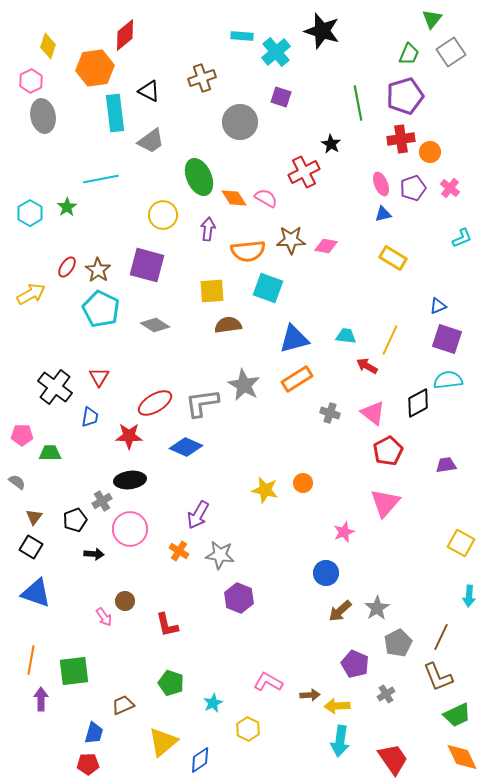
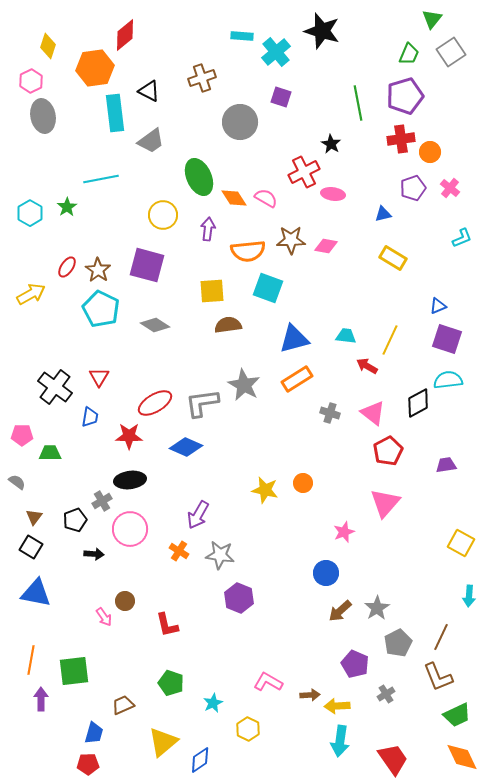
pink ellipse at (381, 184): moved 48 px left, 10 px down; rotated 60 degrees counterclockwise
blue triangle at (36, 593): rotated 8 degrees counterclockwise
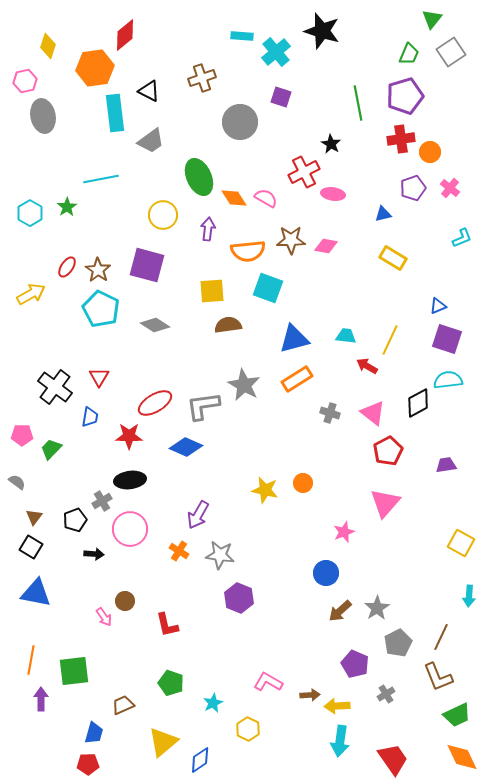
pink hexagon at (31, 81): moved 6 px left; rotated 15 degrees clockwise
gray L-shape at (202, 403): moved 1 px right, 3 px down
green trapezoid at (50, 453): moved 1 px right, 4 px up; rotated 45 degrees counterclockwise
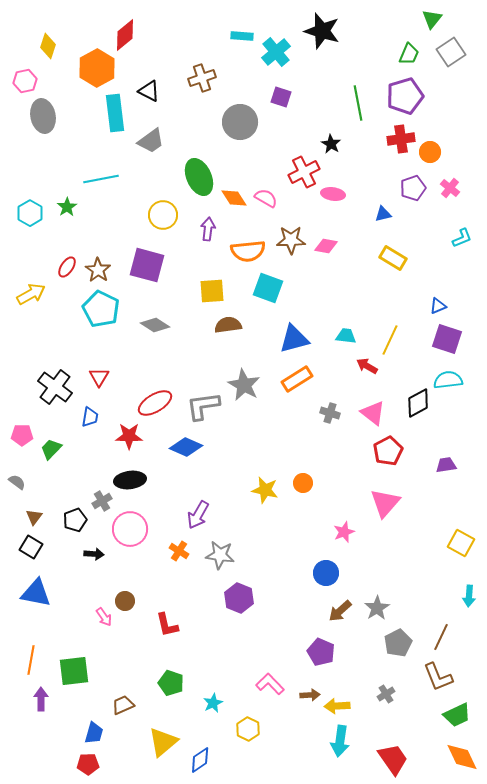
orange hexagon at (95, 68): moved 2 px right; rotated 21 degrees counterclockwise
purple pentagon at (355, 664): moved 34 px left, 12 px up
pink L-shape at (268, 682): moved 2 px right, 2 px down; rotated 16 degrees clockwise
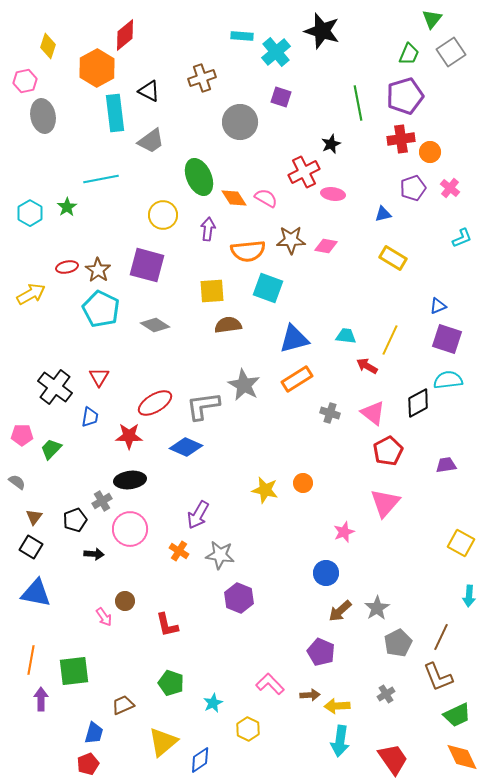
black star at (331, 144): rotated 18 degrees clockwise
red ellipse at (67, 267): rotated 45 degrees clockwise
red pentagon at (88, 764): rotated 20 degrees counterclockwise
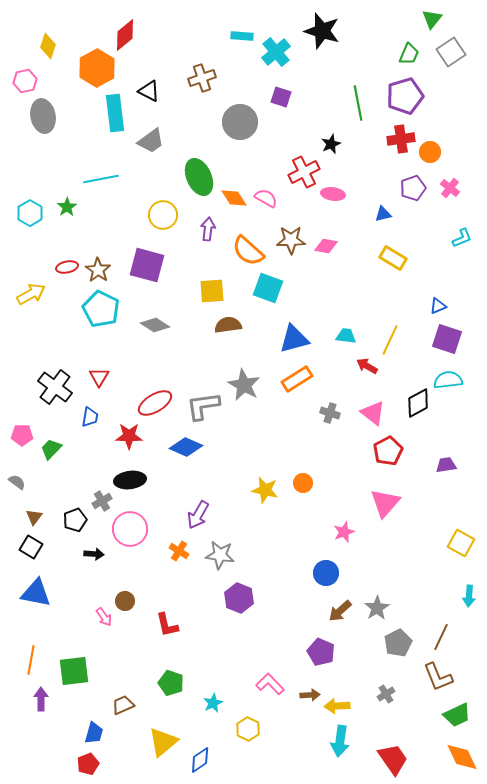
orange semicircle at (248, 251): rotated 48 degrees clockwise
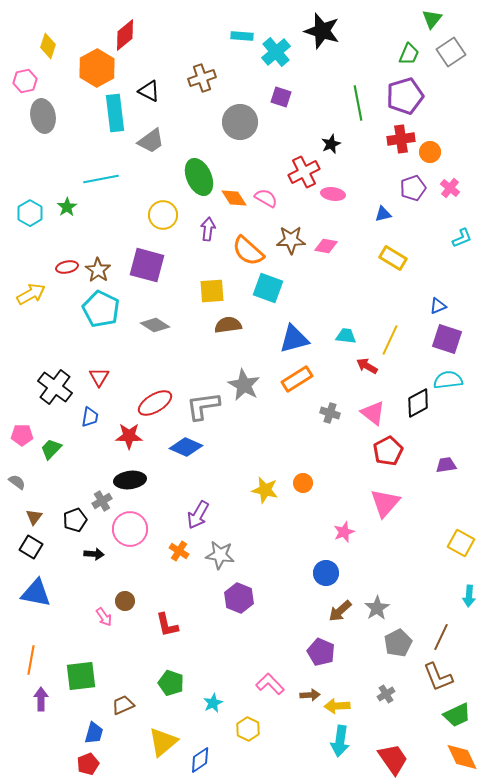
green square at (74, 671): moved 7 px right, 5 px down
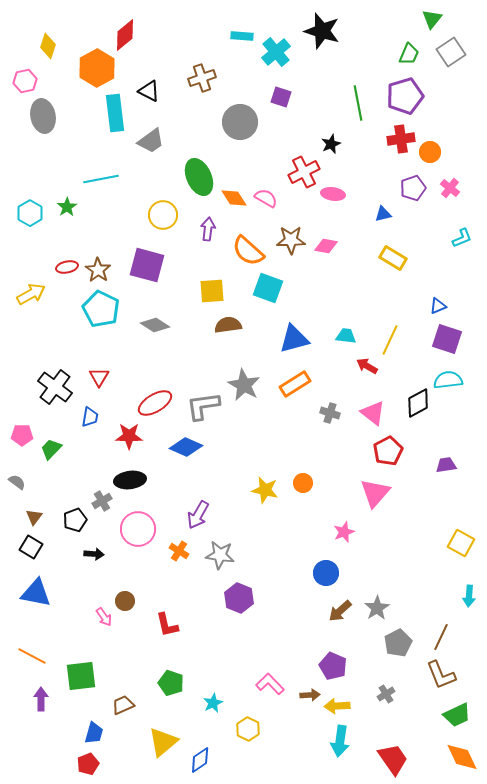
orange rectangle at (297, 379): moved 2 px left, 5 px down
pink triangle at (385, 503): moved 10 px left, 10 px up
pink circle at (130, 529): moved 8 px right
purple pentagon at (321, 652): moved 12 px right, 14 px down
orange line at (31, 660): moved 1 px right, 4 px up; rotated 72 degrees counterclockwise
brown L-shape at (438, 677): moved 3 px right, 2 px up
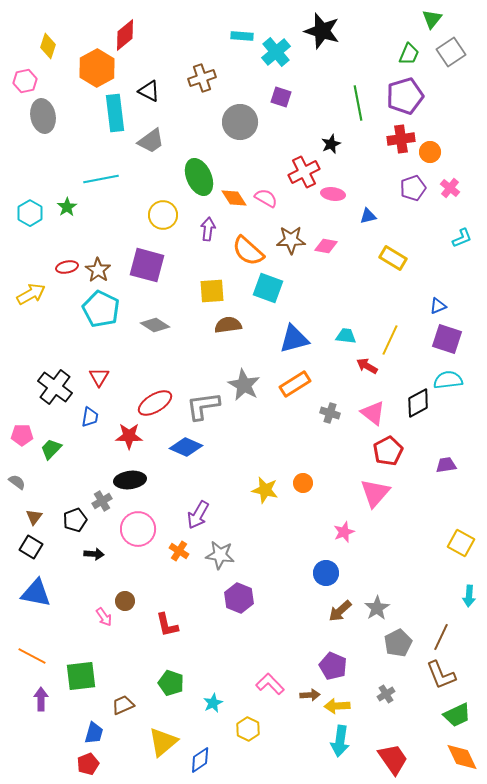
blue triangle at (383, 214): moved 15 px left, 2 px down
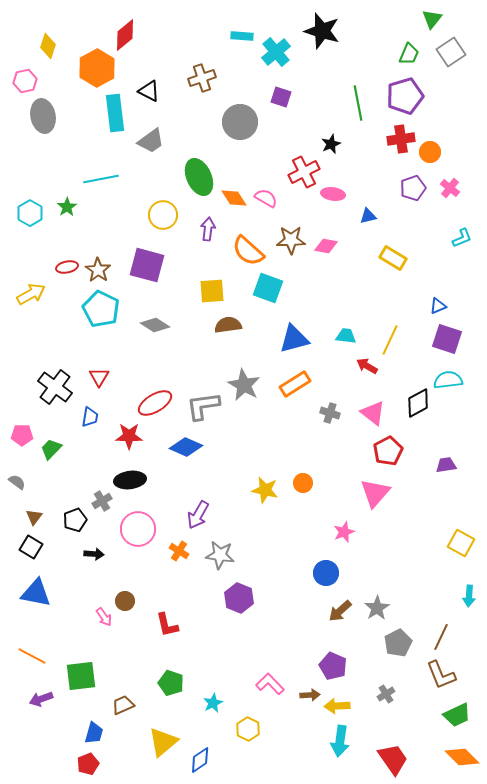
purple arrow at (41, 699): rotated 110 degrees counterclockwise
orange diamond at (462, 757): rotated 20 degrees counterclockwise
